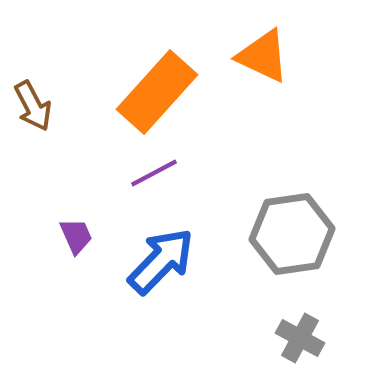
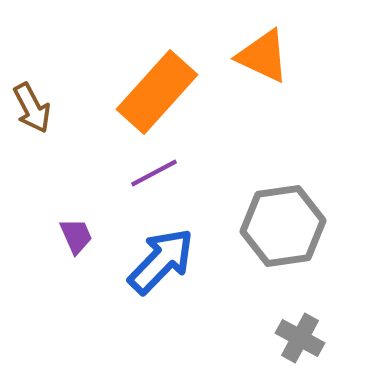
brown arrow: moved 1 px left, 2 px down
gray hexagon: moved 9 px left, 8 px up
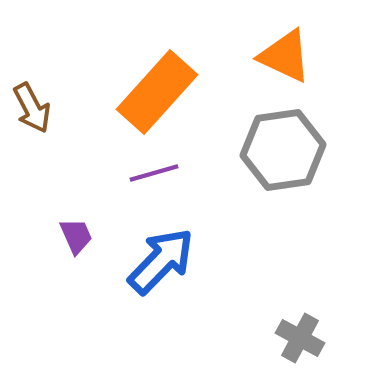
orange triangle: moved 22 px right
purple line: rotated 12 degrees clockwise
gray hexagon: moved 76 px up
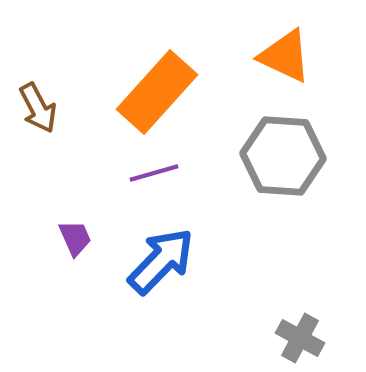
brown arrow: moved 6 px right
gray hexagon: moved 6 px down; rotated 12 degrees clockwise
purple trapezoid: moved 1 px left, 2 px down
